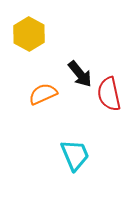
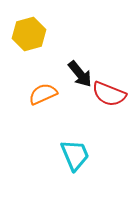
yellow hexagon: rotated 16 degrees clockwise
red semicircle: rotated 56 degrees counterclockwise
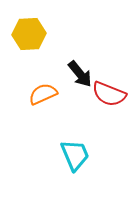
yellow hexagon: rotated 12 degrees clockwise
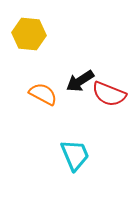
yellow hexagon: rotated 8 degrees clockwise
black arrow: moved 7 px down; rotated 96 degrees clockwise
orange semicircle: rotated 52 degrees clockwise
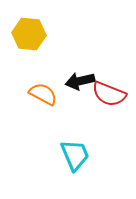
black arrow: rotated 20 degrees clockwise
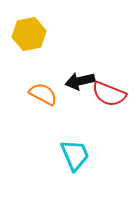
yellow hexagon: rotated 16 degrees counterclockwise
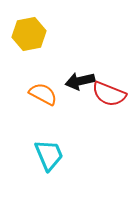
cyan trapezoid: moved 26 px left
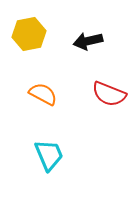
black arrow: moved 8 px right, 40 px up
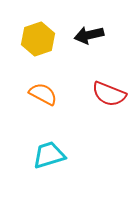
yellow hexagon: moved 9 px right, 5 px down; rotated 8 degrees counterclockwise
black arrow: moved 1 px right, 6 px up
cyan trapezoid: rotated 84 degrees counterclockwise
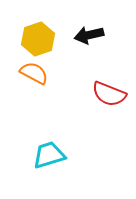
orange semicircle: moved 9 px left, 21 px up
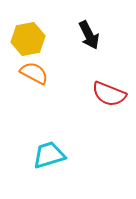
black arrow: rotated 104 degrees counterclockwise
yellow hexagon: moved 10 px left; rotated 8 degrees clockwise
